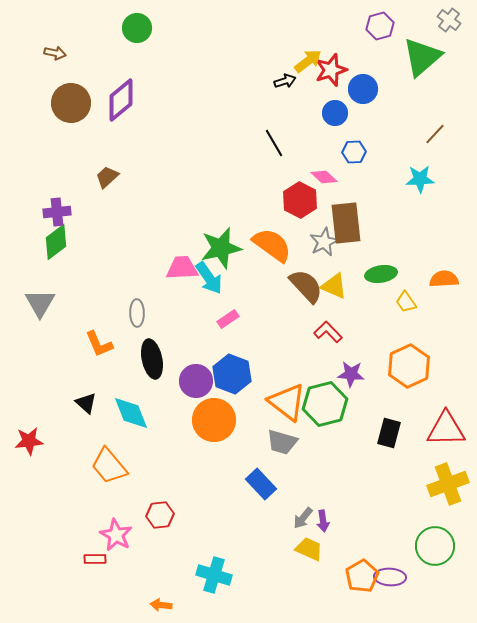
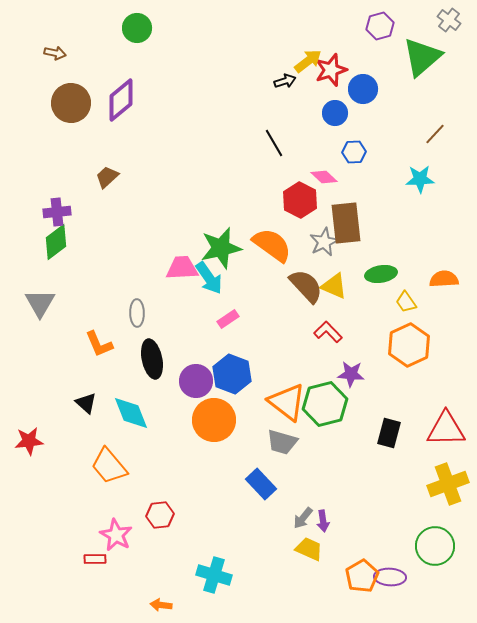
orange hexagon at (409, 366): moved 21 px up
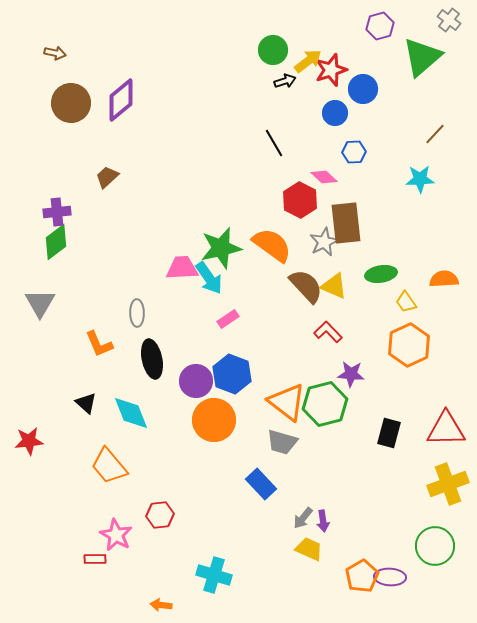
green circle at (137, 28): moved 136 px right, 22 px down
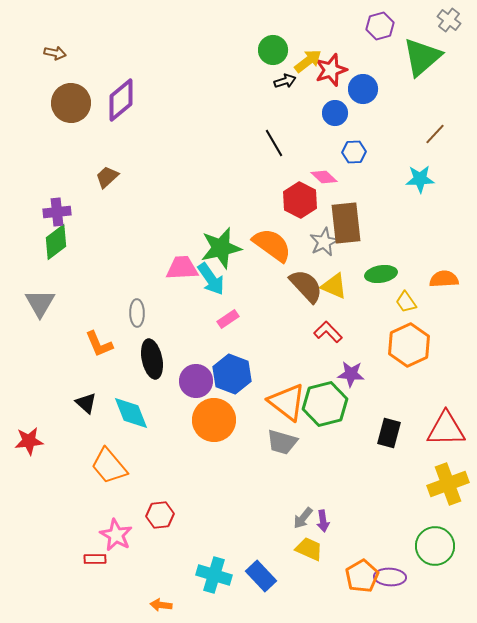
cyan arrow at (209, 278): moved 2 px right, 1 px down
blue rectangle at (261, 484): moved 92 px down
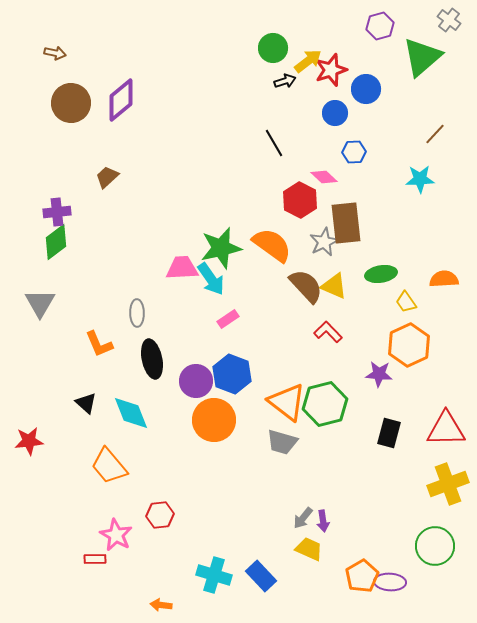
green circle at (273, 50): moved 2 px up
blue circle at (363, 89): moved 3 px right
purple star at (351, 374): moved 28 px right
purple ellipse at (390, 577): moved 5 px down
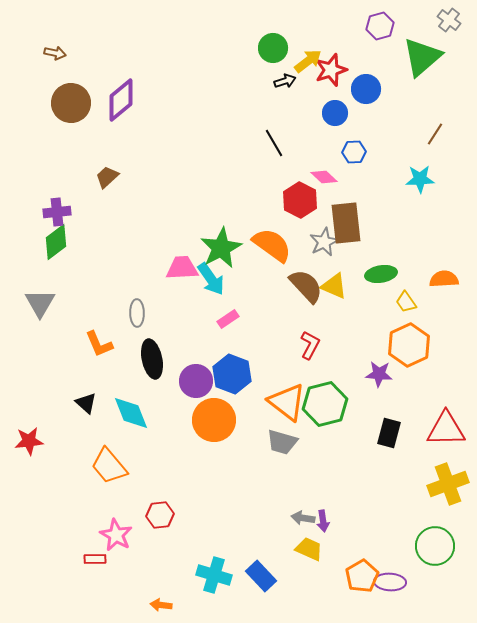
brown line at (435, 134): rotated 10 degrees counterclockwise
green star at (221, 248): rotated 15 degrees counterclockwise
red L-shape at (328, 332): moved 18 px left, 13 px down; rotated 72 degrees clockwise
gray arrow at (303, 518): rotated 60 degrees clockwise
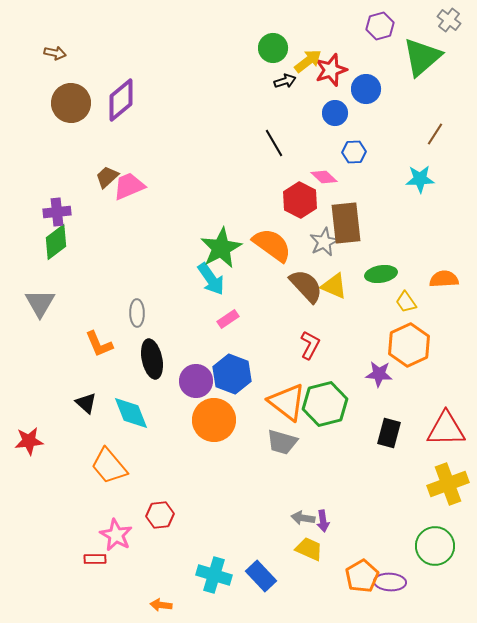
pink trapezoid at (182, 268): moved 53 px left, 82 px up; rotated 20 degrees counterclockwise
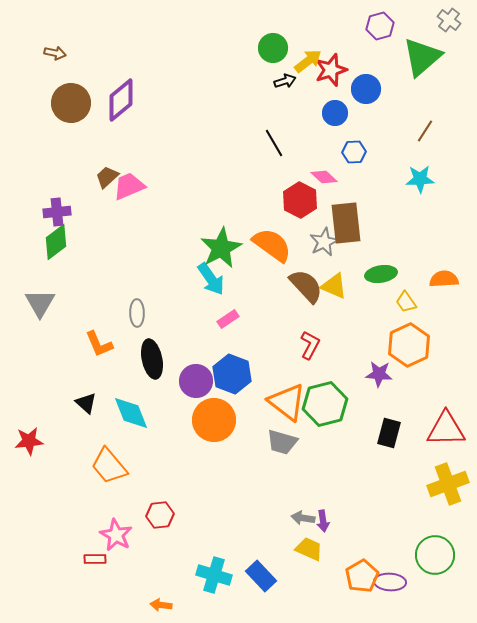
brown line at (435, 134): moved 10 px left, 3 px up
green circle at (435, 546): moved 9 px down
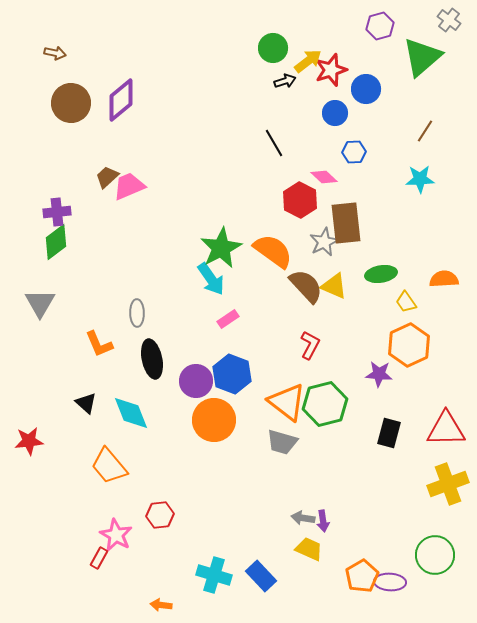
orange semicircle at (272, 245): moved 1 px right, 6 px down
red rectangle at (95, 559): moved 4 px right, 1 px up; rotated 60 degrees counterclockwise
